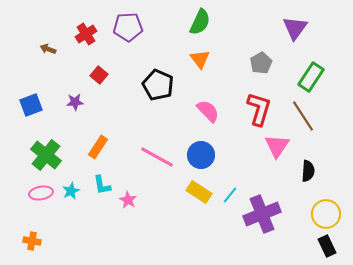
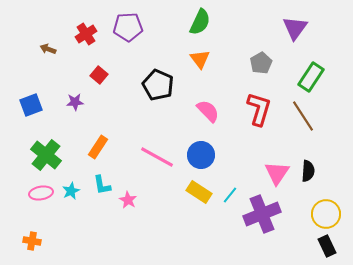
pink triangle: moved 27 px down
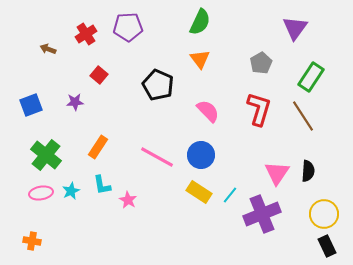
yellow circle: moved 2 px left
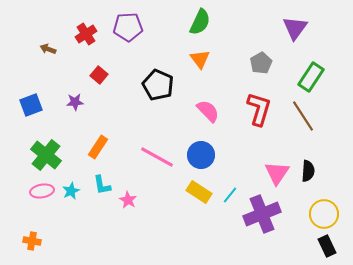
pink ellipse: moved 1 px right, 2 px up
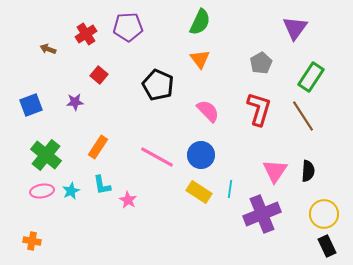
pink triangle: moved 2 px left, 2 px up
cyan line: moved 6 px up; rotated 30 degrees counterclockwise
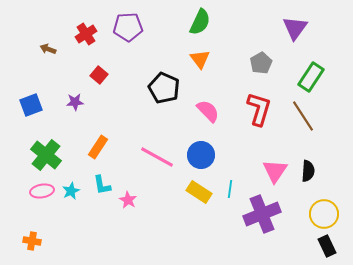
black pentagon: moved 6 px right, 3 px down
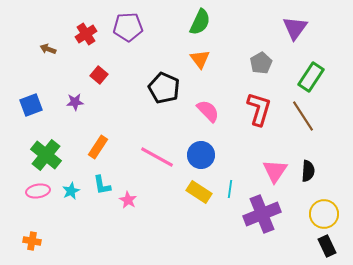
pink ellipse: moved 4 px left
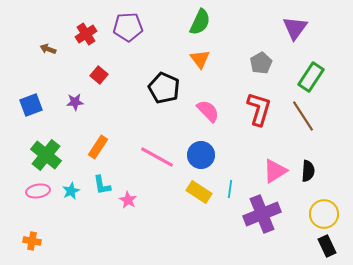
pink triangle: rotated 24 degrees clockwise
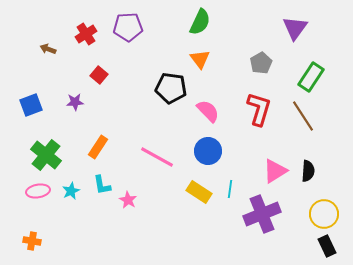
black pentagon: moved 7 px right; rotated 16 degrees counterclockwise
blue circle: moved 7 px right, 4 px up
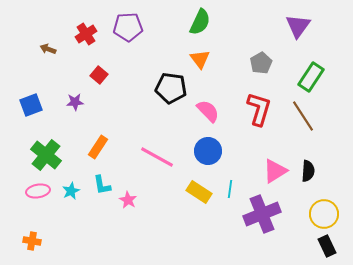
purple triangle: moved 3 px right, 2 px up
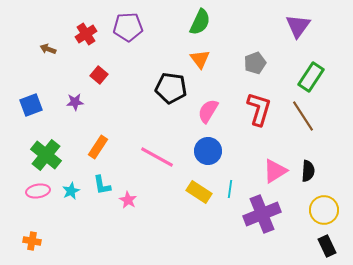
gray pentagon: moved 6 px left; rotated 10 degrees clockwise
pink semicircle: rotated 105 degrees counterclockwise
yellow circle: moved 4 px up
